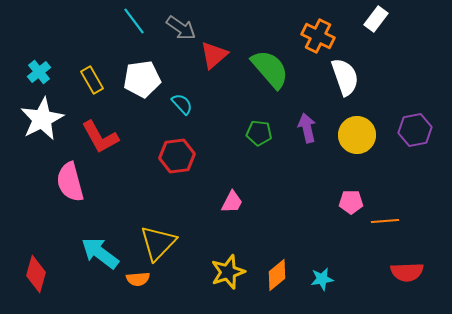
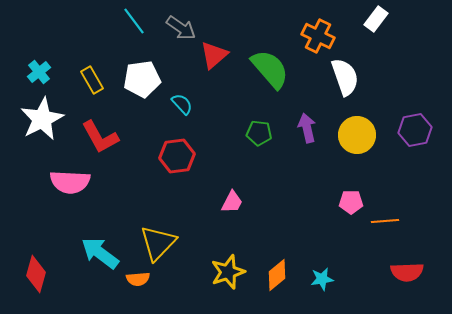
pink semicircle: rotated 72 degrees counterclockwise
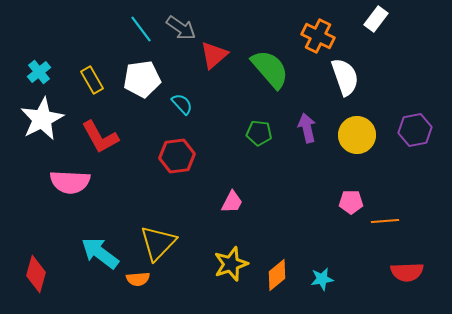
cyan line: moved 7 px right, 8 px down
yellow star: moved 3 px right, 8 px up
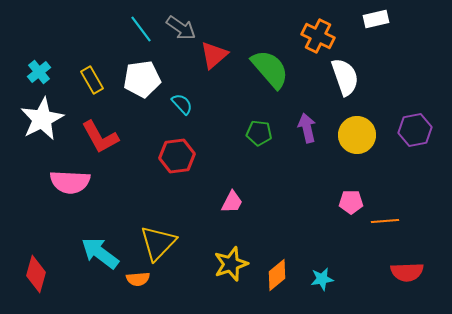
white rectangle: rotated 40 degrees clockwise
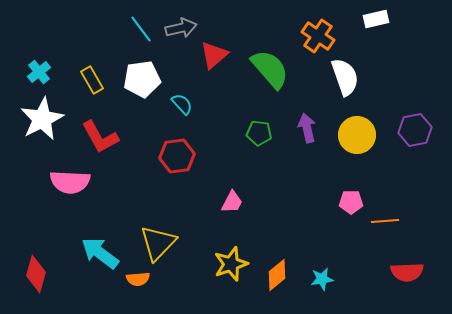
gray arrow: rotated 48 degrees counterclockwise
orange cross: rotated 8 degrees clockwise
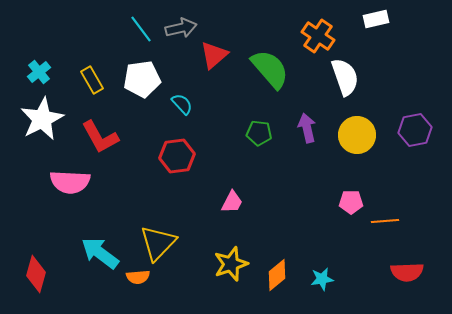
orange semicircle: moved 2 px up
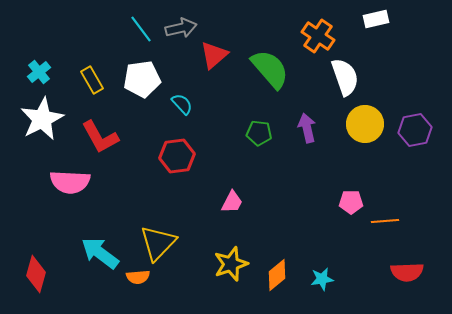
yellow circle: moved 8 px right, 11 px up
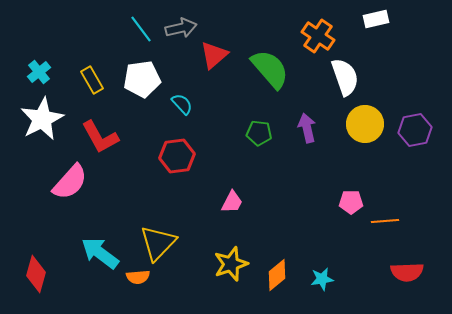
pink semicircle: rotated 51 degrees counterclockwise
